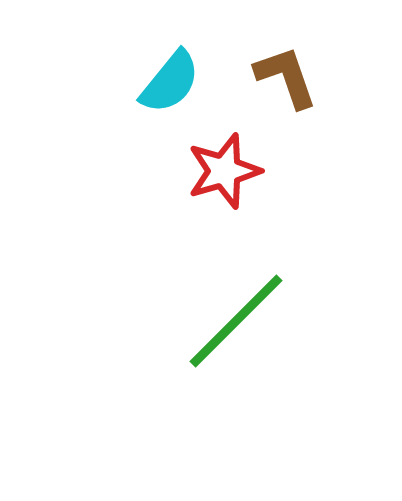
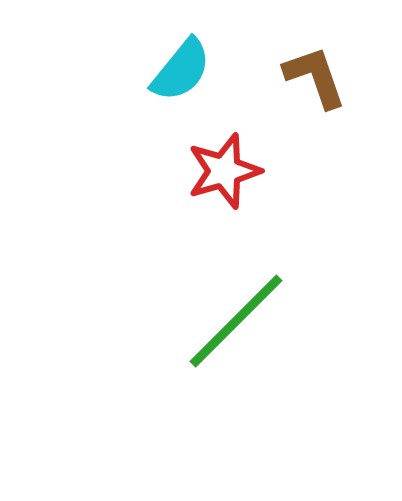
brown L-shape: moved 29 px right
cyan semicircle: moved 11 px right, 12 px up
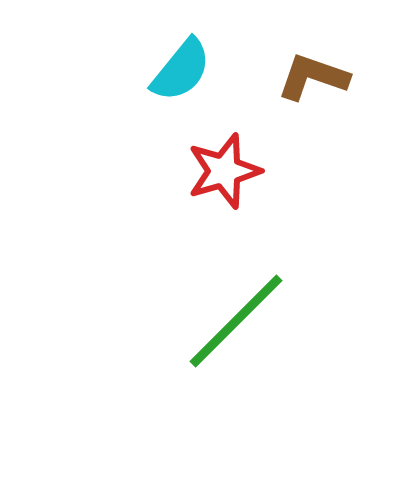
brown L-shape: moved 2 px left; rotated 52 degrees counterclockwise
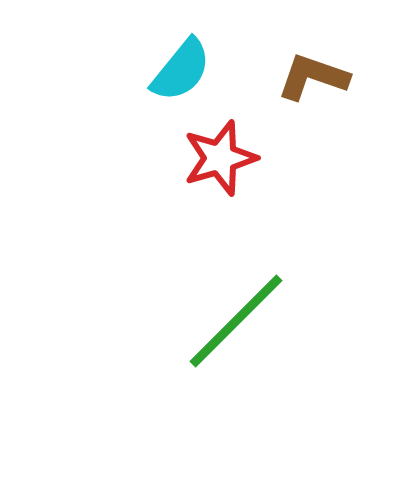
red star: moved 4 px left, 13 px up
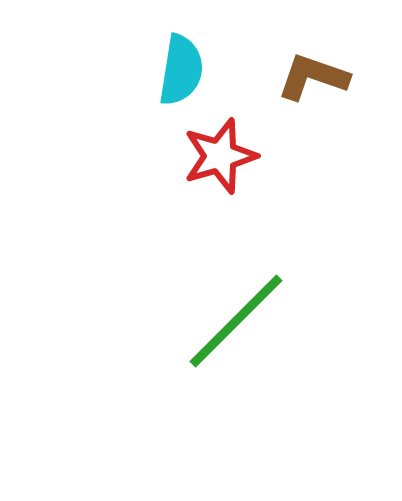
cyan semicircle: rotated 30 degrees counterclockwise
red star: moved 2 px up
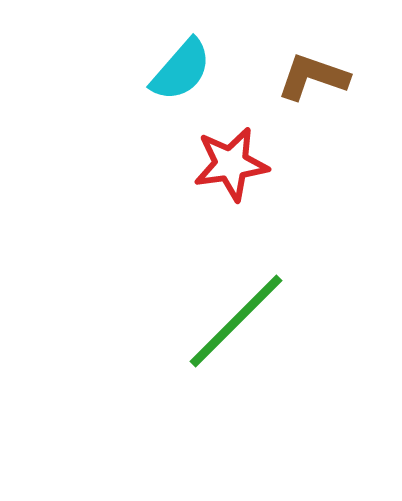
cyan semicircle: rotated 32 degrees clockwise
red star: moved 11 px right, 8 px down; rotated 8 degrees clockwise
